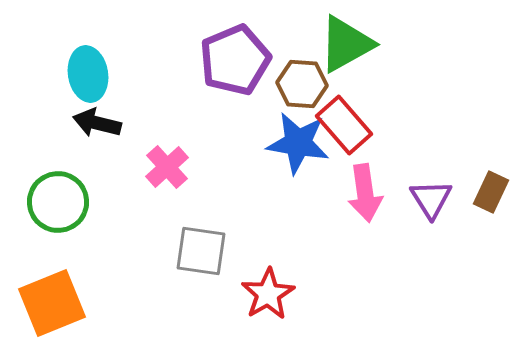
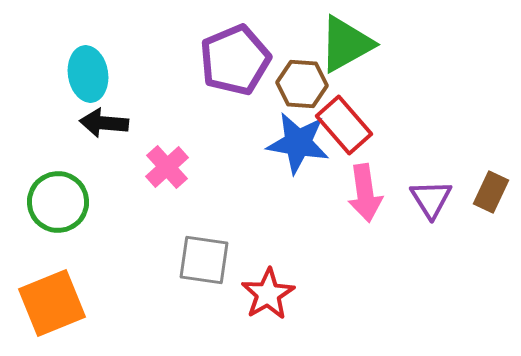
black arrow: moved 7 px right; rotated 9 degrees counterclockwise
gray square: moved 3 px right, 9 px down
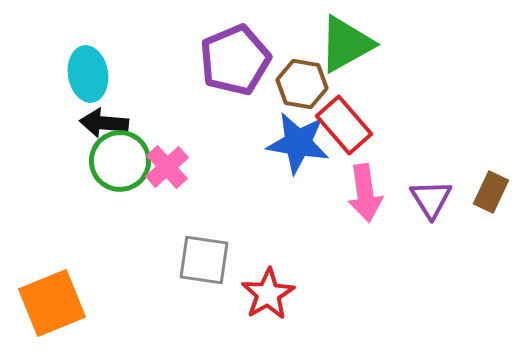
brown hexagon: rotated 6 degrees clockwise
green circle: moved 62 px right, 41 px up
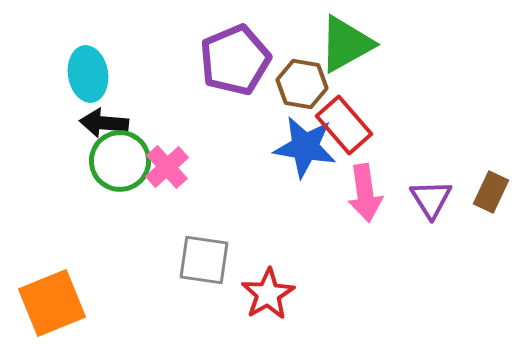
blue star: moved 7 px right, 4 px down
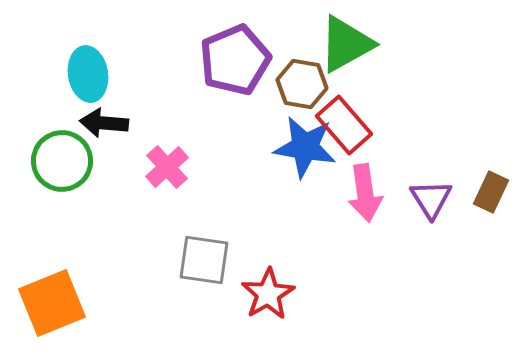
green circle: moved 58 px left
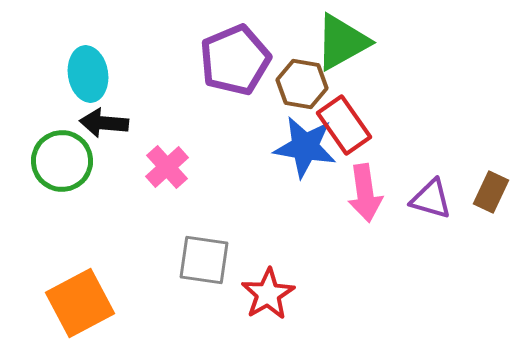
green triangle: moved 4 px left, 2 px up
red rectangle: rotated 6 degrees clockwise
purple triangle: rotated 42 degrees counterclockwise
orange square: moved 28 px right; rotated 6 degrees counterclockwise
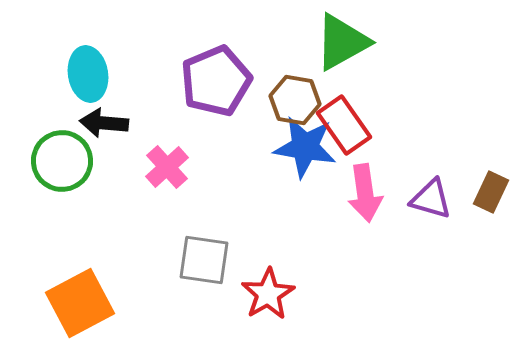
purple pentagon: moved 19 px left, 21 px down
brown hexagon: moved 7 px left, 16 px down
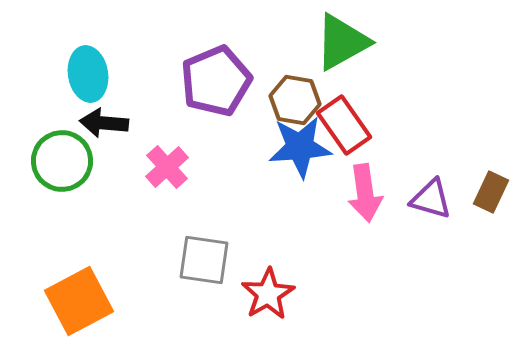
blue star: moved 5 px left; rotated 14 degrees counterclockwise
orange square: moved 1 px left, 2 px up
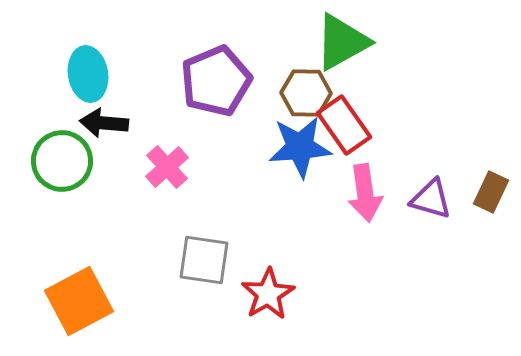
brown hexagon: moved 11 px right, 7 px up; rotated 9 degrees counterclockwise
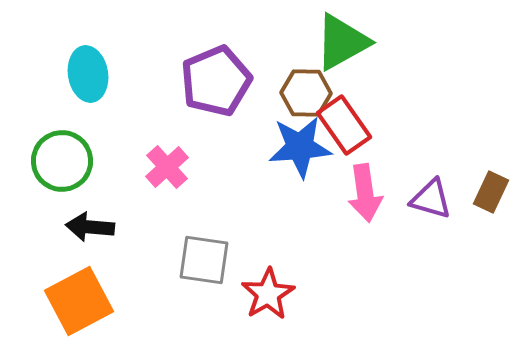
black arrow: moved 14 px left, 104 px down
